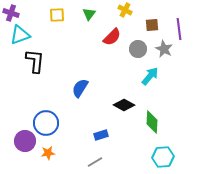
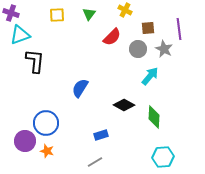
brown square: moved 4 px left, 3 px down
green diamond: moved 2 px right, 5 px up
orange star: moved 1 px left, 2 px up; rotated 24 degrees clockwise
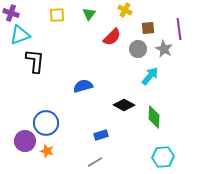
blue semicircle: moved 3 px right, 2 px up; rotated 42 degrees clockwise
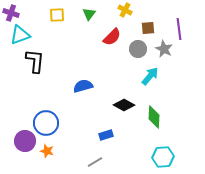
blue rectangle: moved 5 px right
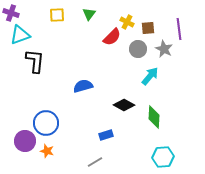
yellow cross: moved 2 px right, 12 px down
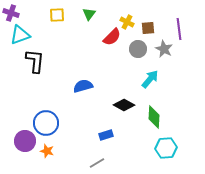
cyan arrow: moved 3 px down
cyan hexagon: moved 3 px right, 9 px up
gray line: moved 2 px right, 1 px down
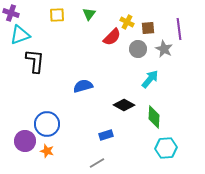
blue circle: moved 1 px right, 1 px down
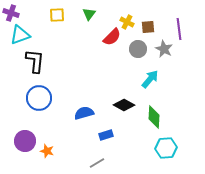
brown square: moved 1 px up
blue semicircle: moved 1 px right, 27 px down
blue circle: moved 8 px left, 26 px up
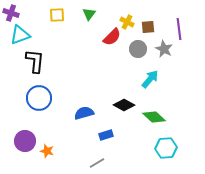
green diamond: rotated 50 degrees counterclockwise
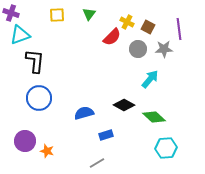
brown square: rotated 32 degrees clockwise
gray star: rotated 30 degrees counterclockwise
